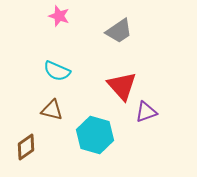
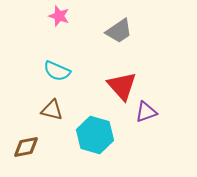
brown diamond: rotated 24 degrees clockwise
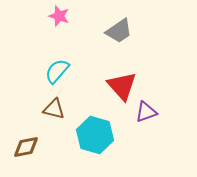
cyan semicircle: rotated 108 degrees clockwise
brown triangle: moved 2 px right, 1 px up
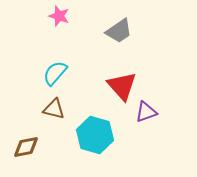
cyan semicircle: moved 2 px left, 2 px down
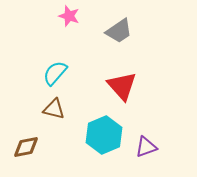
pink star: moved 10 px right
purple triangle: moved 35 px down
cyan hexagon: moved 9 px right; rotated 21 degrees clockwise
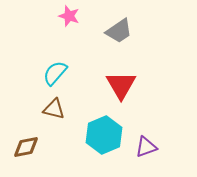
red triangle: moved 1 px left, 1 px up; rotated 12 degrees clockwise
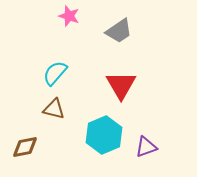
brown diamond: moved 1 px left
